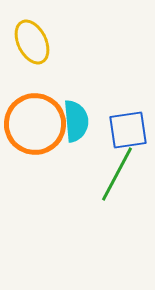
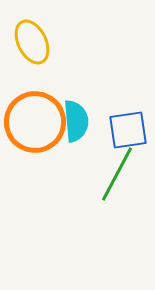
orange circle: moved 2 px up
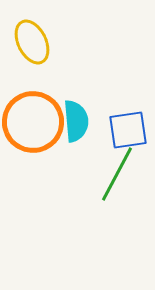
orange circle: moved 2 px left
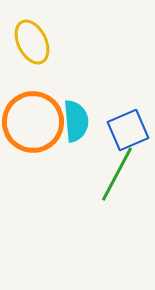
blue square: rotated 15 degrees counterclockwise
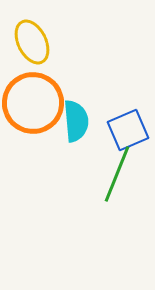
orange circle: moved 19 px up
green line: rotated 6 degrees counterclockwise
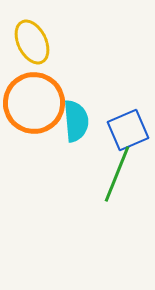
orange circle: moved 1 px right
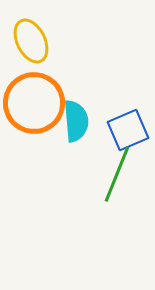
yellow ellipse: moved 1 px left, 1 px up
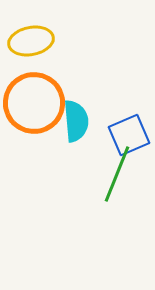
yellow ellipse: rotated 75 degrees counterclockwise
blue square: moved 1 px right, 5 px down
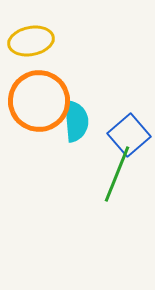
orange circle: moved 5 px right, 2 px up
blue square: rotated 18 degrees counterclockwise
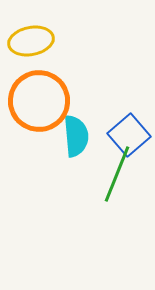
cyan semicircle: moved 15 px down
